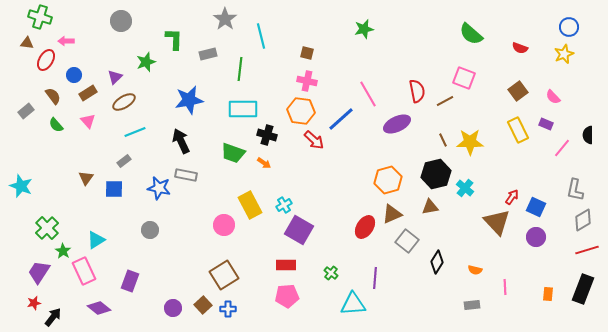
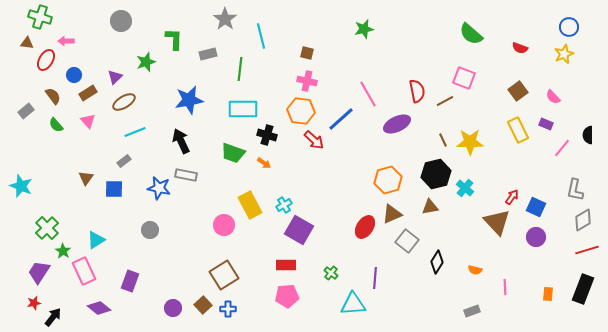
gray rectangle at (472, 305): moved 6 px down; rotated 14 degrees counterclockwise
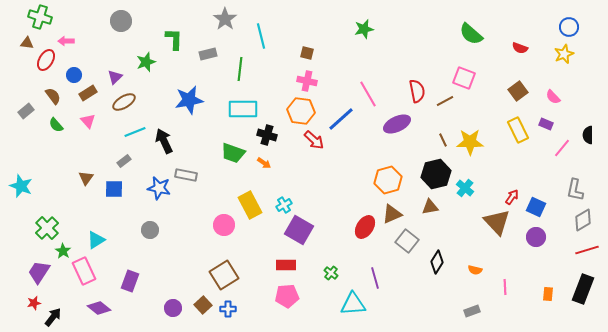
black arrow at (181, 141): moved 17 px left
purple line at (375, 278): rotated 20 degrees counterclockwise
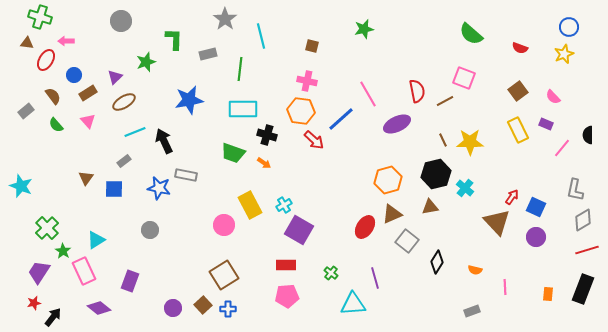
brown square at (307, 53): moved 5 px right, 7 px up
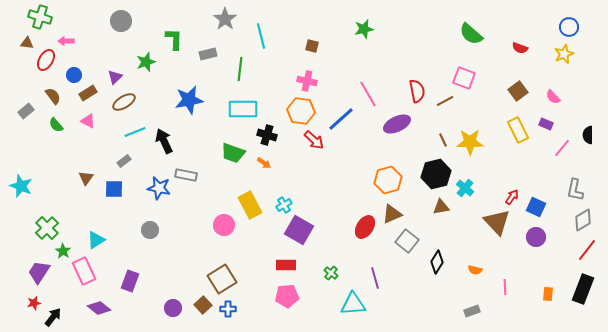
pink triangle at (88, 121): rotated 21 degrees counterclockwise
brown triangle at (430, 207): moved 11 px right
red line at (587, 250): rotated 35 degrees counterclockwise
brown square at (224, 275): moved 2 px left, 4 px down
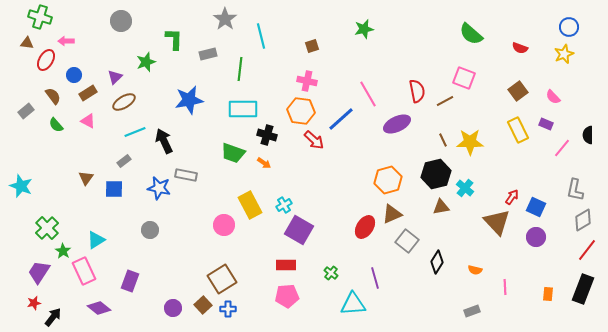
brown square at (312, 46): rotated 32 degrees counterclockwise
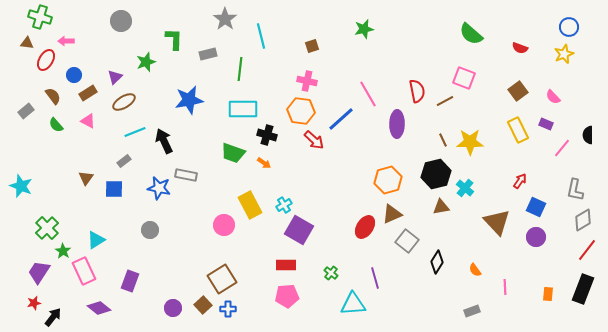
purple ellipse at (397, 124): rotated 64 degrees counterclockwise
red arrow at (512, 197): moved 8 px right, 16 px up
orange semicircle at (475, 270): rotated 40 degrees clockwise
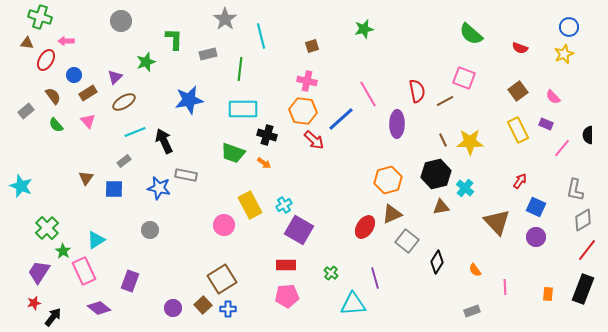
orange hexagon at (301, 111): moved 2 px right
pink triangle at (88, 121): rotated 21 degrees clockwise
